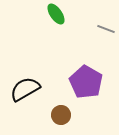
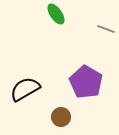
brown circle: moved 2 px down
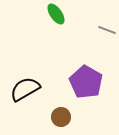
gray line: moved 1 px right, 1 px down
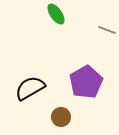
purple pentagon: rotated 12 degrees clockwise
black semicircle: moved 5 px right, 1 px up
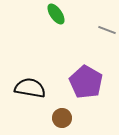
purple pentagon: rotated 12 degrees counterclockwise
black semicircle: rotated 40 degrees clockwise
brown circle: moved 1 px right, 1 px down
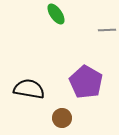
gray line: rotated 24 degrees counterclockwise
black semicircle: moved 1 px left, 1 px down
